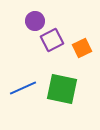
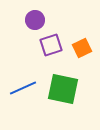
purple circle: moved 1 px up
purple square: moved 1 px left, 5 px down; rotated 10 degrees clockwise
green square: moved 1 px right
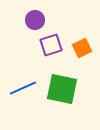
green square: moved 1 px left
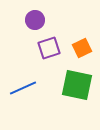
purple square: moved 2 px left, 3 px down
green square: moved 15 px right, 4 px up
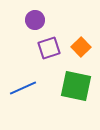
orange square: moved 1 px left, 1 px up; rotated 18 degrees counterclockwise
green square: moved 1 px left, 1 px down
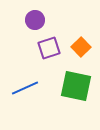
blue line: moved 2 px right
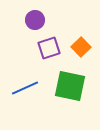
green square: moved 6 px left
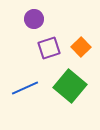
purple circle: moved 1 px left, 1 px up
green square: rotated 28 degrees clockwise
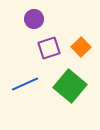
blue line: moved 4 px up
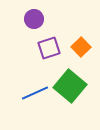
blue line: moved 10 px right, 9 px down
